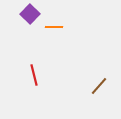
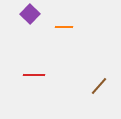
orange line: moved 10 px right
red line: rotated 75 degrees counterclockwise
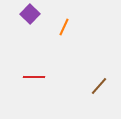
orange line: rotated 66 degrees counterclockwise
red line: moved 2 px down
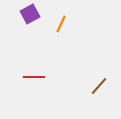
purple square: rotated 18 degrees clockwise
orange line: moved 3 px left, 3 px up
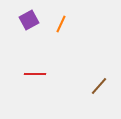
purple square: moved 1 px left, 6 px down
red line: moved 1 px right, 3 px up
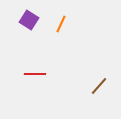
purple square: rotated 30 degrees counterclockwise
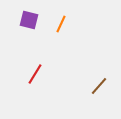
purple square: rotated 18 degrees counterclockwise
red line: rotated 60 degrees counterclockwise
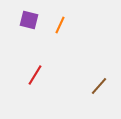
orange line: moved 1 px left, 1 px down
red line: moved 1 px down
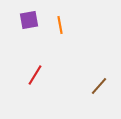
purple square: rotated 24 degrees counterclockwise
orange line: rotated 36 degrees counterclockwise
